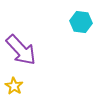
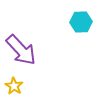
cyan hexagon: rotated 10 degrees counterclockwise
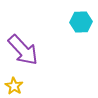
purple arrow: moved 2 px right
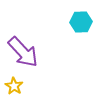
purple arrow: moved 2 px down
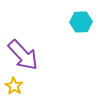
purple arrow: moved 3 px down
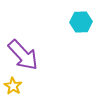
yellow star: moved 1 px left
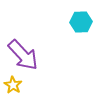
yellow star: moved 1 px up
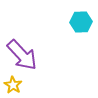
purple arrow: moved 1 px left
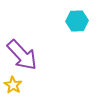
cyan hexagon: moved 4 px left, 1 px up
